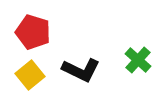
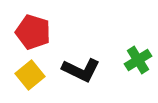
green cross: rotated 16 degrees clockwise
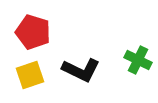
green cross: rotated 32 degrees counterclockwise
yellow square: rotated 20 degrees clockwise
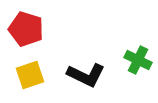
red pentagon: moved 7 px left, 3 px up
black L-shape: moved 5 px right, 5 px down
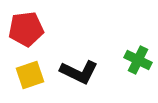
red pentagon: rotated 24 degrees counterclockwise
black L-shape: moved 7 px left, 3 px up
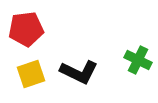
yellow square: moved 1 px right, 1 px up
